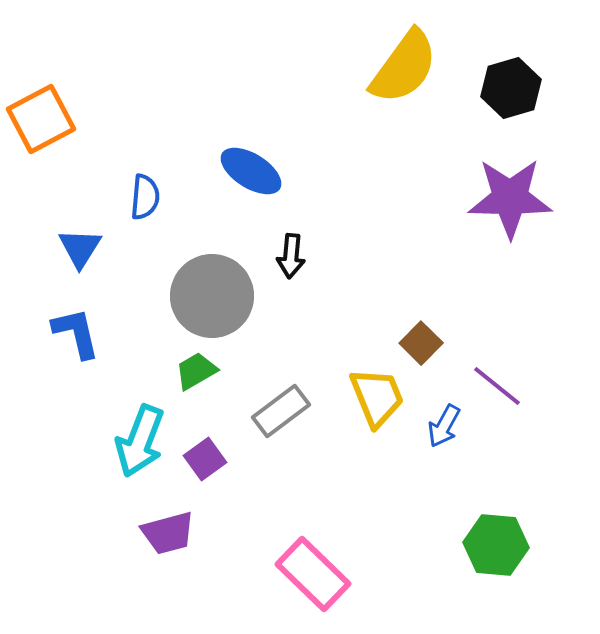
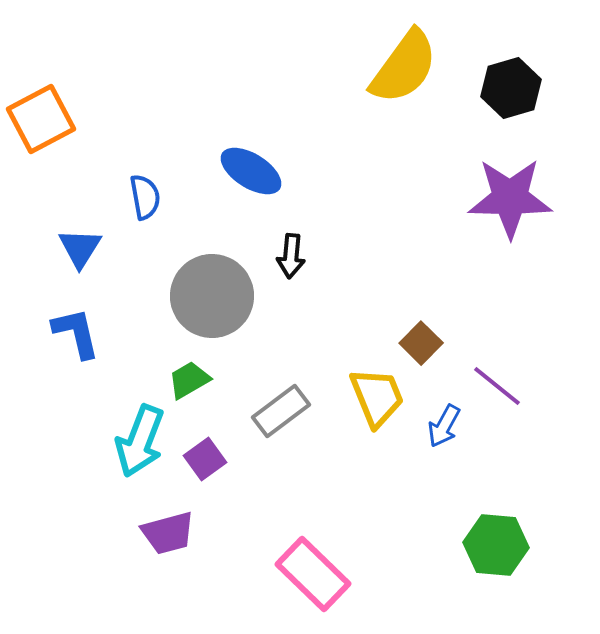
blue semicircle: rotated 15 degrees counterclockwise
green trapezoid: moved 7 px left, 9 px down
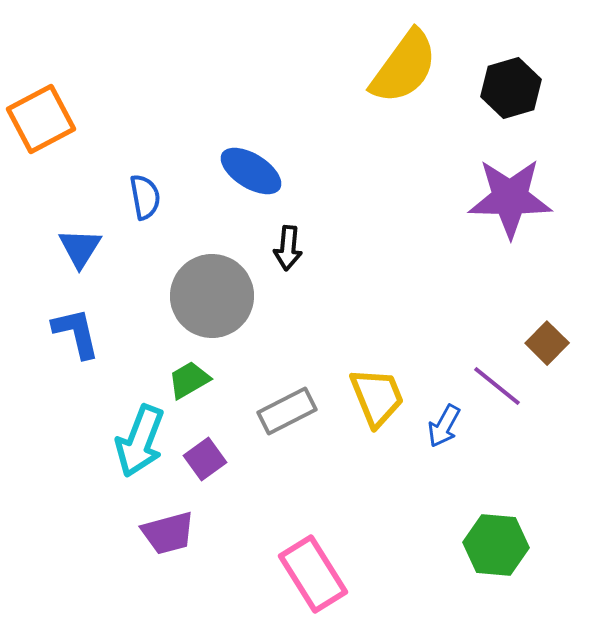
black arrow: moved 3 px left, 8 px up
brown square: moved 126 px right
gray rectangle: moved 6 px right; rotated 10 degrees clockwise
pink rectangle: rotated 14 degrees clockwise
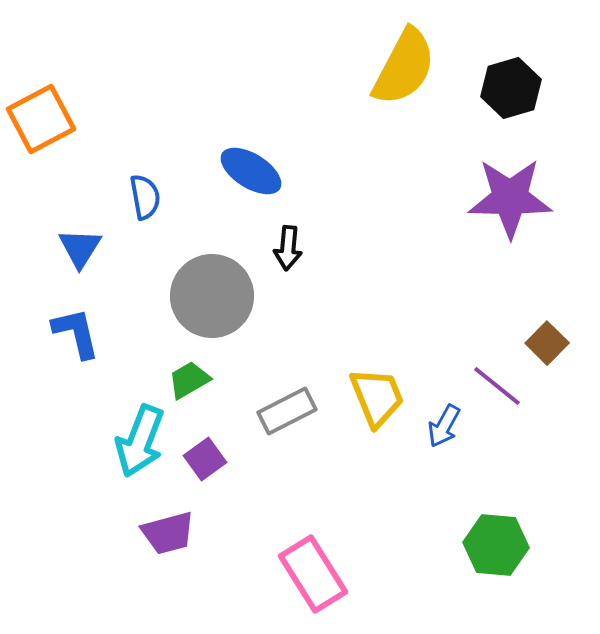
yellow semicircle: rotated 8 degrees counterclockwise
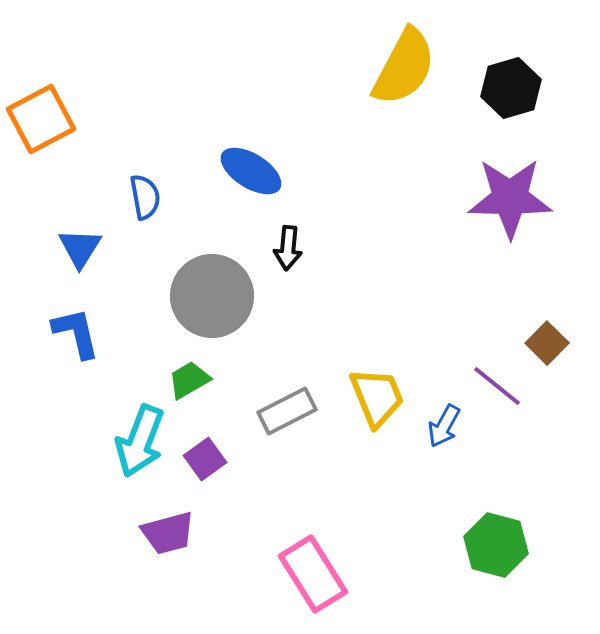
green hexagon: rotated 10 degrees clockwise
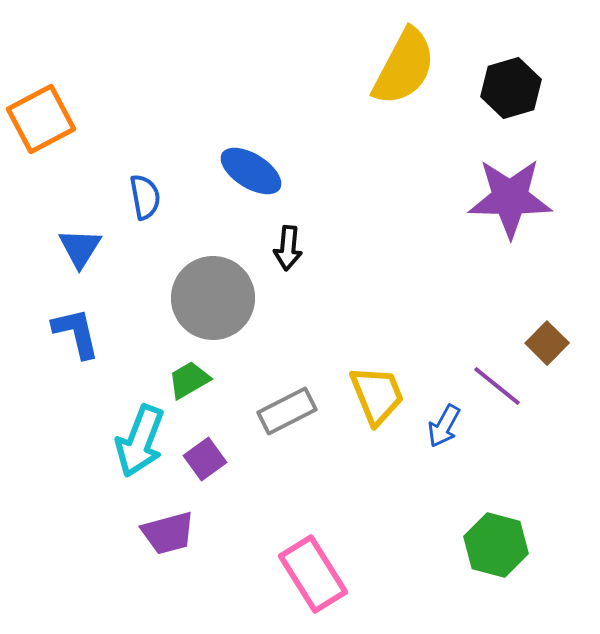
gray circle: moved 1 px right, 2 px down
yellow trapezoid: moved 2 px up
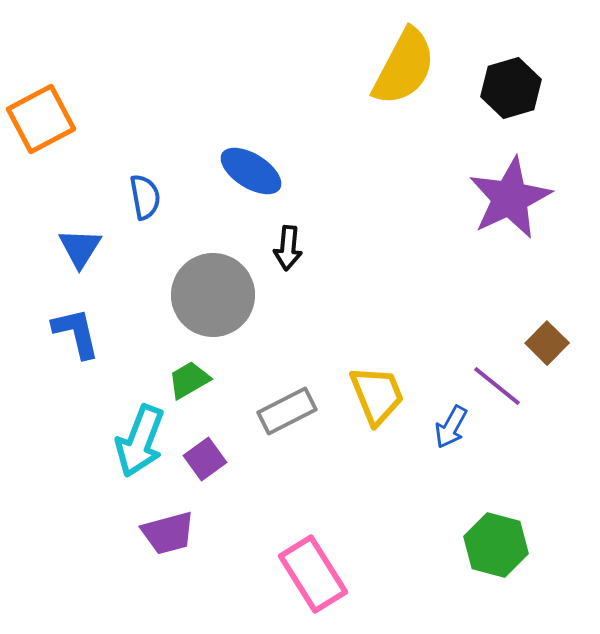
purple star: rotated 26 degrees counterclockwise
gray circle: moved 3 px up
blue arrow: moved 7 px right, 1 px down
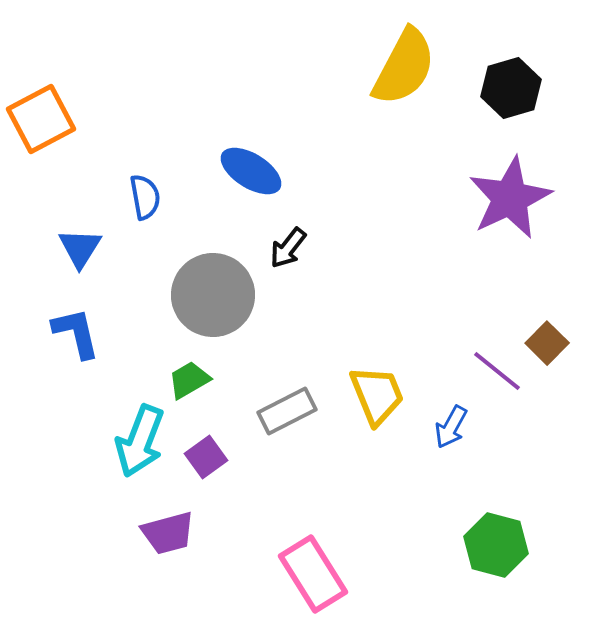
black arrow: rotated 33 degrees clockwise
purple line: moved 15 px up
purple square: moved 1 px right, 2 px up
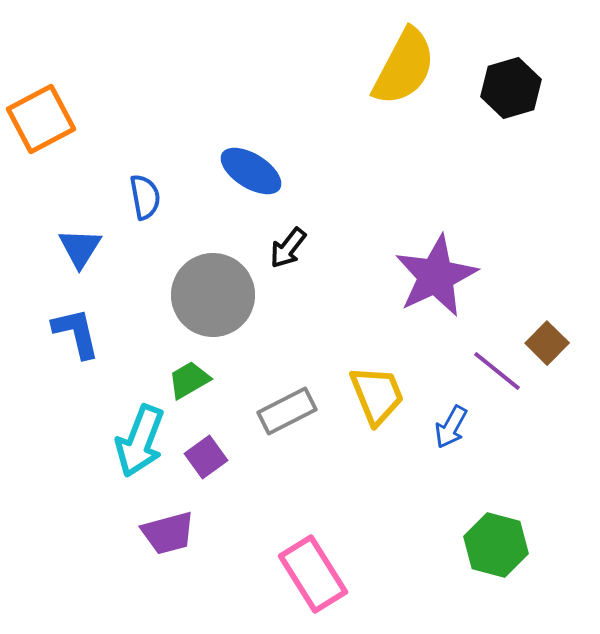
purple star: moved 74 px left, 78 px down
